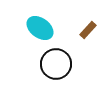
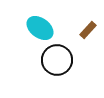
black circle: moved 1 px right, 4 px up
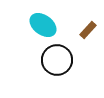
cyan ellipse: moved 3 px right, 3 px up
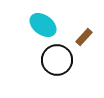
brown rectangle: moved 4 px left, 7 px down
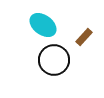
black circle: moved 3 px left
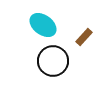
black circle: moved 1 px left, 1 px down
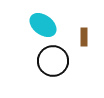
brown rectangle: rotated 42 degrees counterclockwise
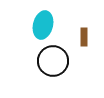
cyan ellipse: rotated 68 degrees clockwise
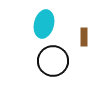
cyan ellipse: moved 1 px right, 1 px up
